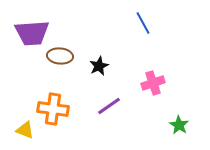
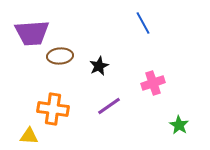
brown ellipse: rotated 10 degrees counterclockwise
yellow triangle: moved 4 px right, 6 px down; rotated 18 degrees counterclockwise
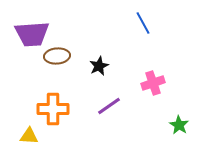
purple trapezoid: moved 1 px down
brown ellipse: moved 3 px left
orange cross: rotated 8 degrees counterclockwise
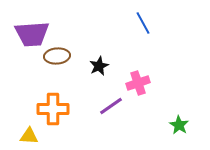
pink cross: moved 15 px left
purple line: moved 2 px right
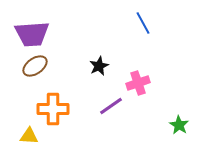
brown ellipse: moved 22 px left, 10 px down; rotated 30 degrees counterclockwise
